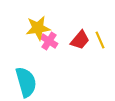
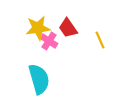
red trapezoid: moved 12 px left, 12 px up; rotated 105 degrees clockwise
cyan semicircle: moved 13 px right, 3 px up
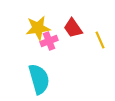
red trapezoid: moved 5 px right
pink cross: rotated 36 degrees clockwise
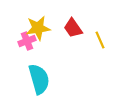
pink cross: moved 22 px left
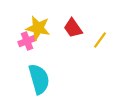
yellow star: rotated 20 degrees clockwise
yellow line: rotated 60 degrees clockwise
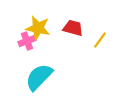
red trapezoid: rotated 140 degrees clockwise
cyan semicircle: moved 2 px up; rotated 120 degrees counterclockwise
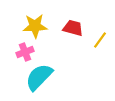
yellow star: moved 3 px left, 2 px up; rotated 15 degrees counterclockwise
pink cross: moved 2 px left, 11 px down
